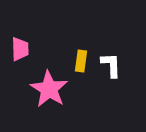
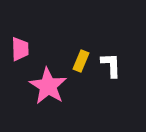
yellow rectangle: rotated 15 degrees clockwise
pink star: moved 1 px left, 3 px up
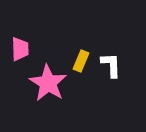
pink star: moved 3 px up
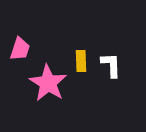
pink trapezoid: rotated 20 degrees clockwise
yellow rectangle: rotated 25 degrees counterclockwise
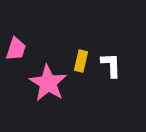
pink trapezoid: moved 4 px left
yellow rectangle: rotated 15 degrees clockwise
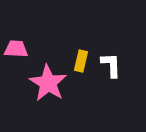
pink trapezoid: rotated 105 degrees counterclockwise
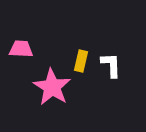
pink trapezoid: moved 5 px right
pink star: moved 4 px right, 4 px down
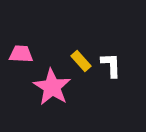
pink trapezoid: moved 5 px down
yellow rectangle: rotated 55 degrees counterclockwise
